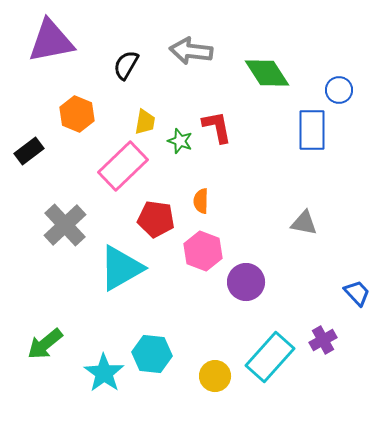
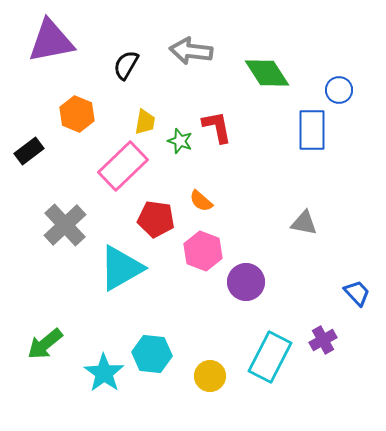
orange semicircle: rotated 50 degrees counterclockwise
cyan rectangle: rotated 15 degrees counterclockwise
yellow circle: moved 5 px left
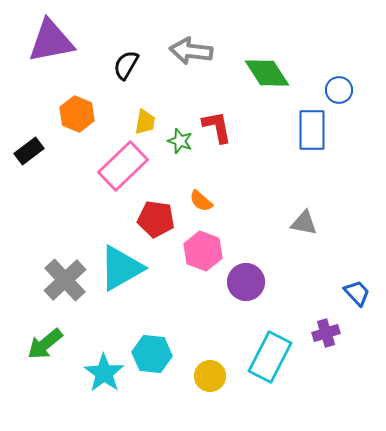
gray cross: moved 55 px down
purple cross: moved 3 px right, 7 px up; rotated 12 degrees clockwise
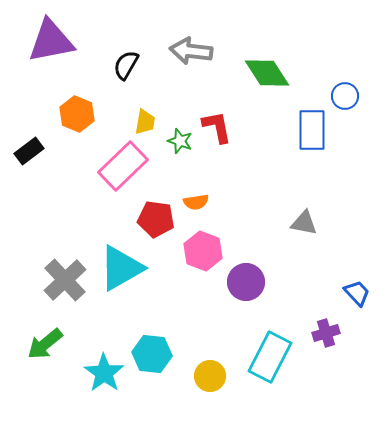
blue circle: moved 6 px right, 6 px down
orange semicircle: moved 5 px left, 1 px down; rotated 50 degrees counterclockwise
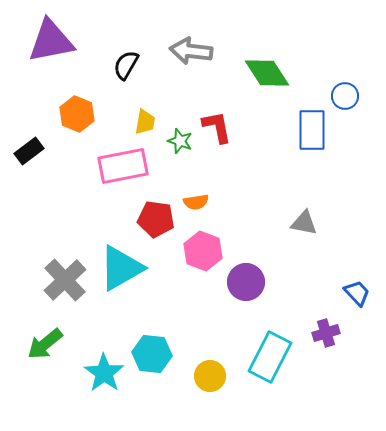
pink rectangle: rotated 33 degrees clockwise
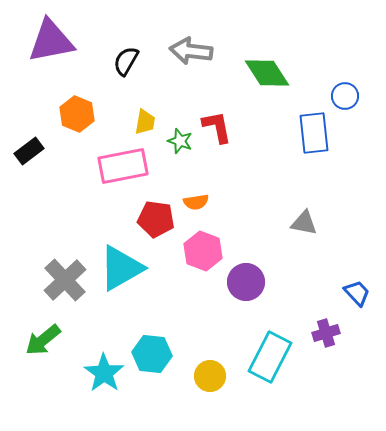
black semicircle: moved 4 px up
blue rectangle: moved 2 px right, 3 px down; rotated 6 degrees counterclockwise
green arrow: moved 2 px left, 4 px up
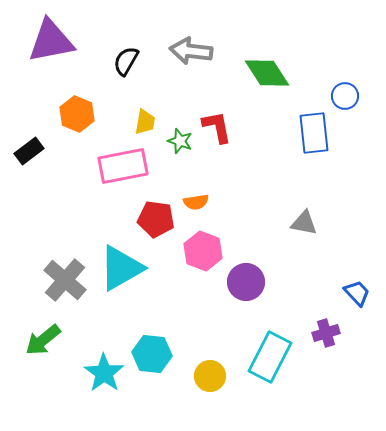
gray cross: rotated 6 degrees counterclockwise
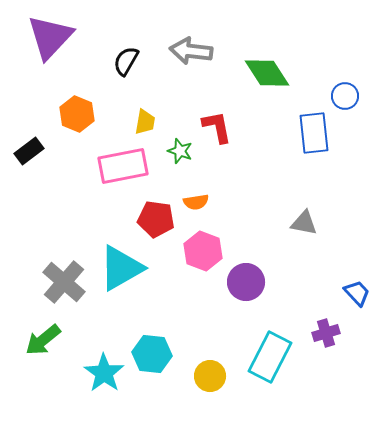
purple triangle: moved 1 px left, 4 px up; rotated 36 degrees counterclockwise
green star: moved 10 px down
gray cross: moved 1 px left, 2 px down
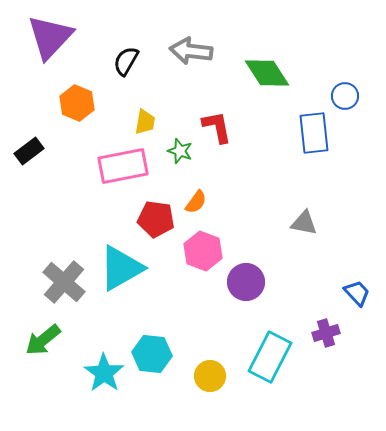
orange hexagon: moved 11 px up
orange semicircle: rotated 45 degrees counterclockwise
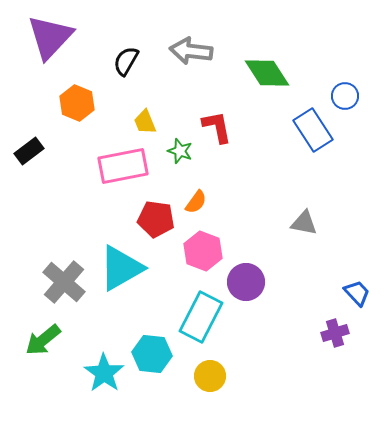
yellow trapezoid: rotated 148 degrees clockwise
blue rectangle: moved 1 px left, 3 px up; rotated 27 degrees counterclockwise
purple cross: moved 9 px right
cyan rectangle: moved 69 px left, 40 px up
